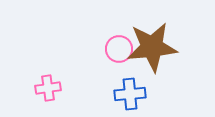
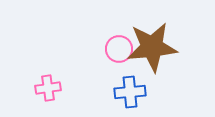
blue cross: moved 2 px up
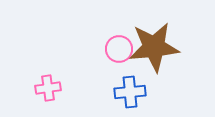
brown star: moved 2 px right
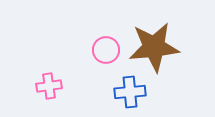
pink circle: moved 13 px left, 1 px down
pink cross: moved 1 px right, 2 px up
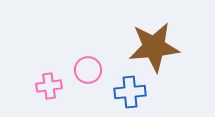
pink circle: moved 18 px left, 20 px down
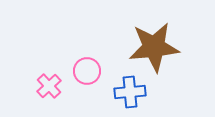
pink circle: moved 1 px left, 1 px down
pink cross: rotated 35 degrees counterclockwise
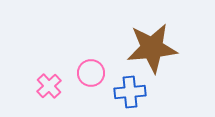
brown star: moved 2 px left, 1 px down
pink circle: moved 4 px right, 2 px down
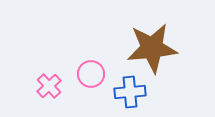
pink circle: moved 1 px down
